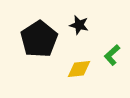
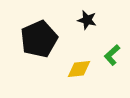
black star: moved 8 px right, 5 px up
black pentagon: rotated 9 degrees clockwise
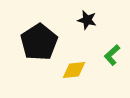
black pentagon: moved 3 px down; rotated 9 degrees counterclockwise
yellow diamond: moved 5 px left, 1 px down
